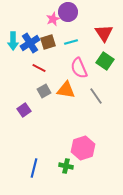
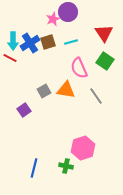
red line: moved 29 px left, 10 px up
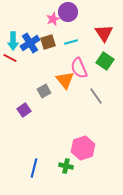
orange triangle: moved 1 px left, 10 px up; rotated 42 degrees clockwise
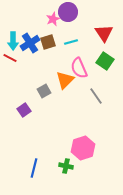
orange triangle: rotated 24 degrees clockwise
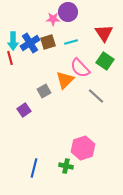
pink star: rotated 24 degrees clockwise
red line: rotated 48 degrees clockwise
pink semicircle: moved 1 px right; rotated 20 degrees counterclockwise
gray line: rotated 12 degrees counterclockwise
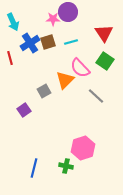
cyan arrow: moved 19 px up; rotated 24 degrees counterclockwise
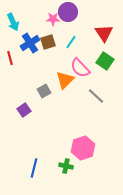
cyan line: rotated 40 degrees counterclockwise
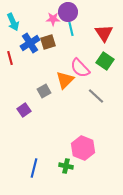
cyan line: moved 13 px up; rotated 48 degrees counterclockwise
pink hexagon: rotated 20 degrees counterclockwise
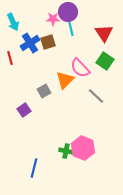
green cross: moved 15 px up
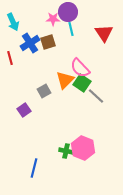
green square: moved 23 px left, 22 px down
